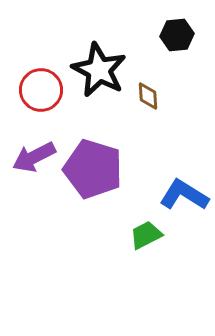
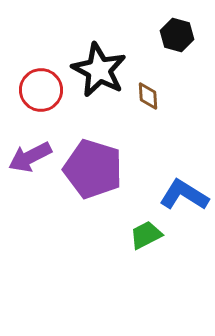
black hexagon: rotated 20 degrees clockwise
purple arrow: moved 4 px left
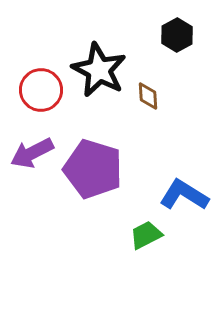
black hexagon: rotated 16 degrees clockwise
purple arrow: moved 2 px right, 4 px up
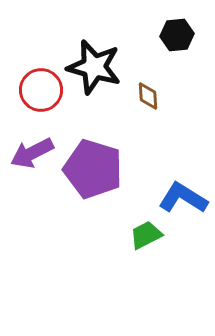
black hexagon: rotated 24 degrees clockwise
black star: moved 5 px left, 3 px up; rotated 12 degrees counterclockwise
blue L-shape: moved 1 px left, 3 px down
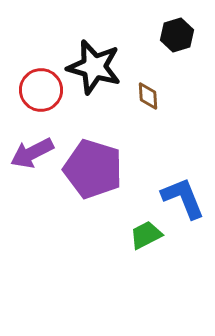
black hexagon: rotated 12 degrees counterclockwise
blue L-shape: rotated 36 degrees clockwise
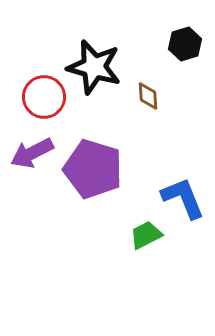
black hexagon: moved 8 px right, 9 px down
red circle: moved 3 px right, 7 px down
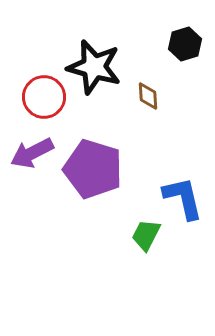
blue L-shape: rotated 9 degrees clockwise
green trapezoid: rotated 36 degrees counterclockwise
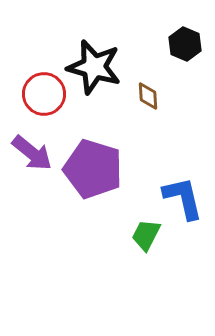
black hexagon: rotated 20 degrees counterclockwise
red circle: moved 3 px up
purple arrow: rotated 114 degrees counterclockwise
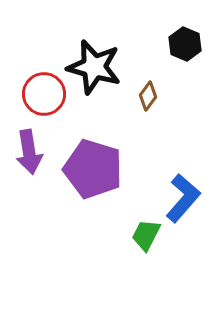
brown diamond: rotated 40 degrees clockwise
purple arrow: moved 3 px left, 1 px up; rotated 42 degrees clockwise
blue L-shape: rotated 54 degrees clockwise
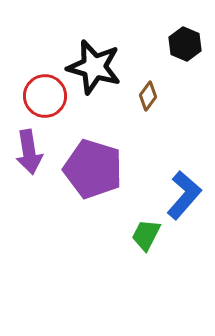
red circle: moved 1 px right, 2 px down
blue L-shape: moved 1 px right, 3 px up
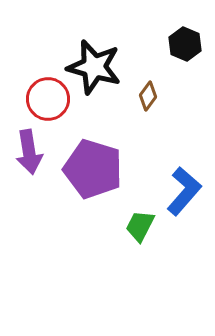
red circle: moved 3 px right, 3 px down
blue L-shape: moved 4 px up
green trapezoid: moved 6 px left, 9 px up
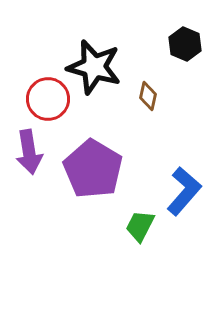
brown diamond: rotated 24 degrees counterclockwise
purple pentagon: rotated 14 degrees clockwise
